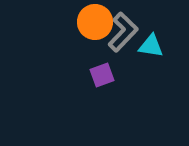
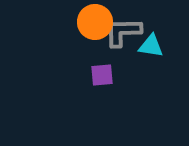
gray L-shape: rotated 135 degrees counterclockwise
purple square: rotated 15 degrees clockwise
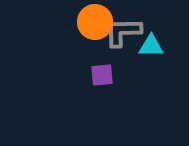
cyan triangle: rotated 8 degrees counterclockwise
